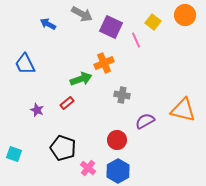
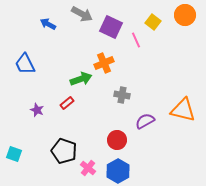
black pentagon: moved 1 px right, 3 px down
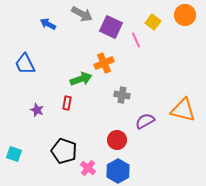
red rectangle: rotated 40 degrees counterclockwise
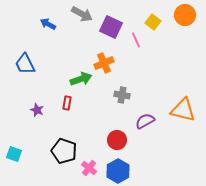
pink cross: moved 1 px right
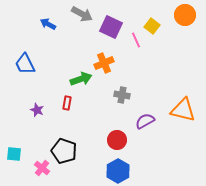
yellow square: moved 1 px left, 4 px down
cyan square: rotated 14 degrees counterclockwise
pink cross: moved 47 px left
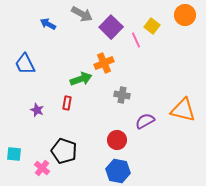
purple square: rotated 20 degrees clockwise
blue hexagon: rotated 20 degrees counterclockwise
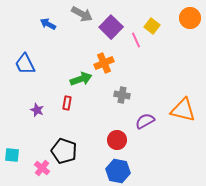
orange circle: moved 5 px right, 3 px down
cyan square: moved 2 px left, 1 px down
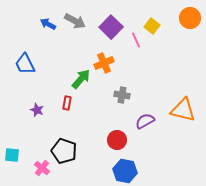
gray arrow: moved 7 px left, 7 px down
green arrow: rotated 30 degrees counterclockwise
blue hexagon: moved 7 px right
